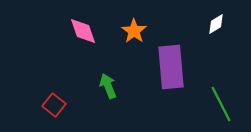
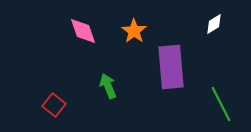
white diamond: moved 2 px left
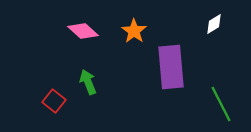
pink diamond: rotated 28 degrees counterclockwise
green arrow: moved 20 px left, 4 px up
red square: moved 4 px up
